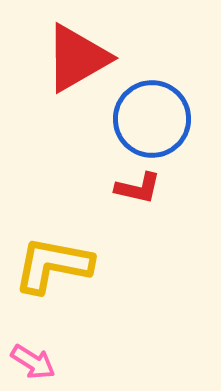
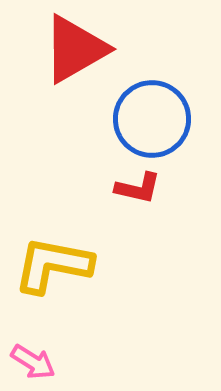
red triangle: moved 2 px left, 9 px up
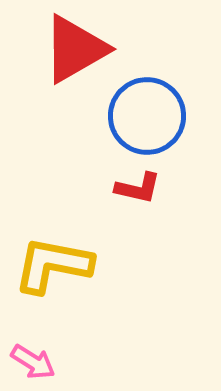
blue circle: moved 5 px left, 3 px up
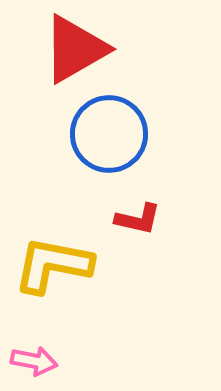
blue circle: moved 38 px left, 18 px down
red L-shape: moved 31 px down
pink arrow: moved 1 px right, 1 px up; rotated 21 degrees counterclockwise
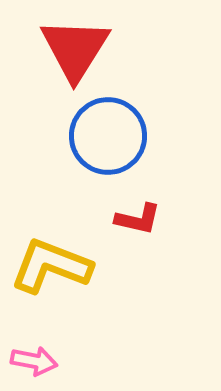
red triangle: rotated 28 degrees counterclockwise
blue circle: moved 1 px left, 2 px down
yellow L-shape: moved 2 px left, 1 px down; rotated 10 degrees clockwise
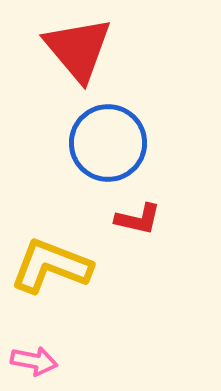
red triangle: moved 3 px right; rotated 12 degrees counterclockwise
blue circle: moved 7 px down
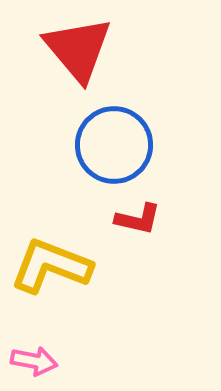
blue circle: moved 6 px right, 2 px down
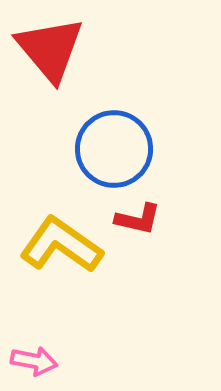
red triangle: moved 28 px left
blue circle: moved 4 px down
yellow L-shape: moved 10 px right, 21 px up; rotated 14 degrees clockwise
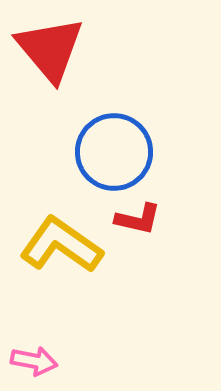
blue circle: moved 3 px down
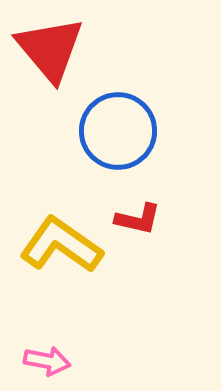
blue circle: moved 4 px right, 21 px up
pink arrow: moved 13 px right
